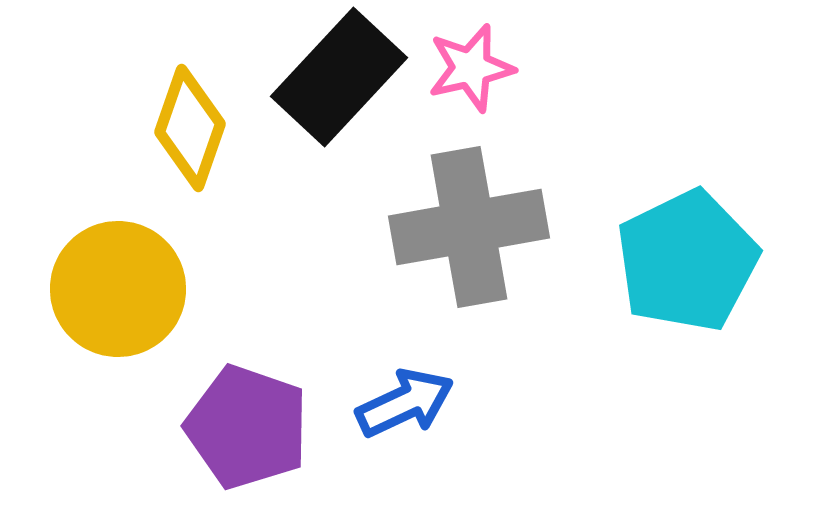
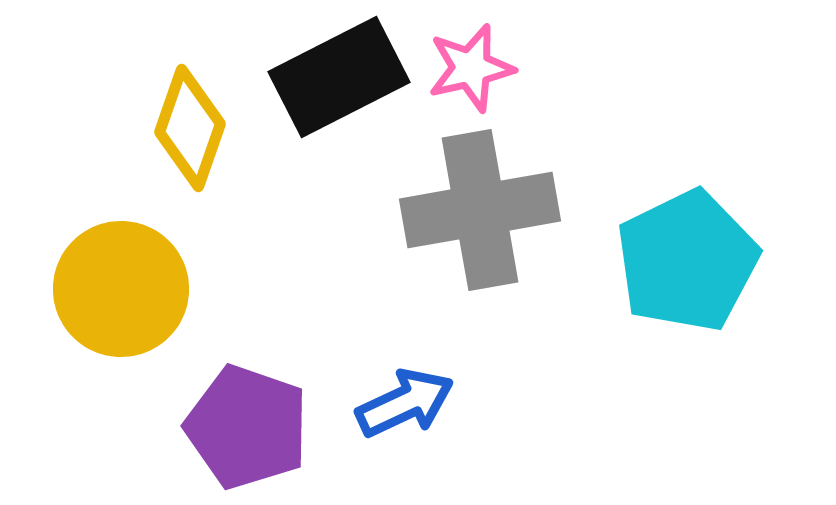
black rectangle: rotated 20 degrees clockwise
gray cross: moved 11 px right, 17 px up
yellow circle: moved 3 px right
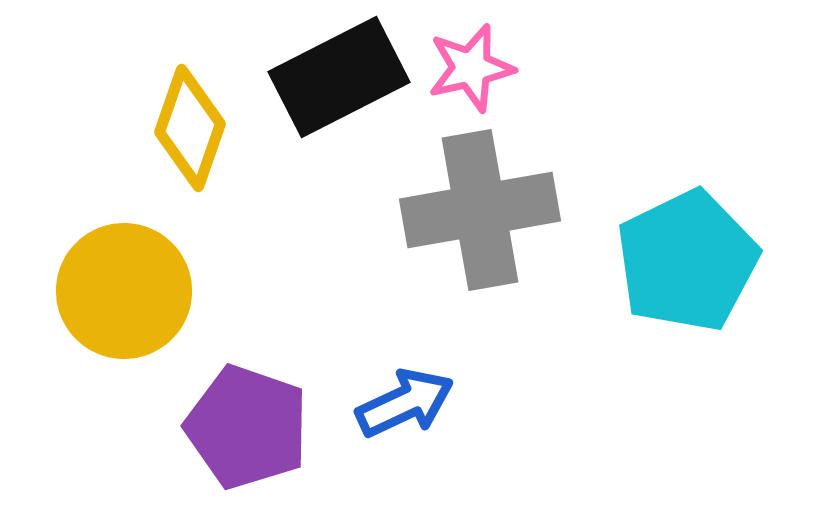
yellow circle: moved 3 px right, 2 px down
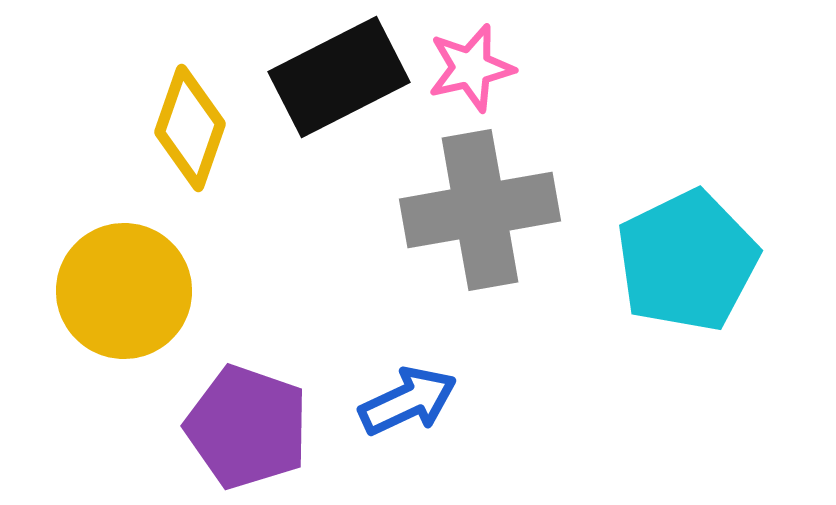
blue arrow: moved 3 px right, 2 px up
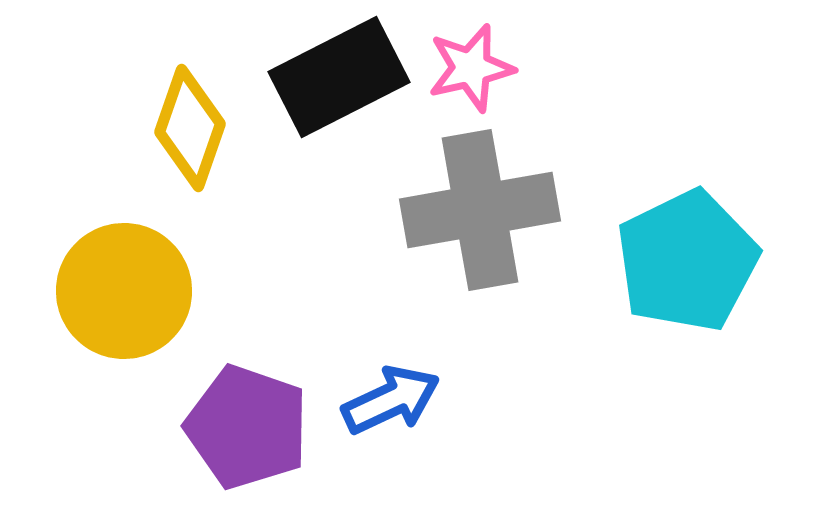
blue arrow: moved 17 px left, 1 px up
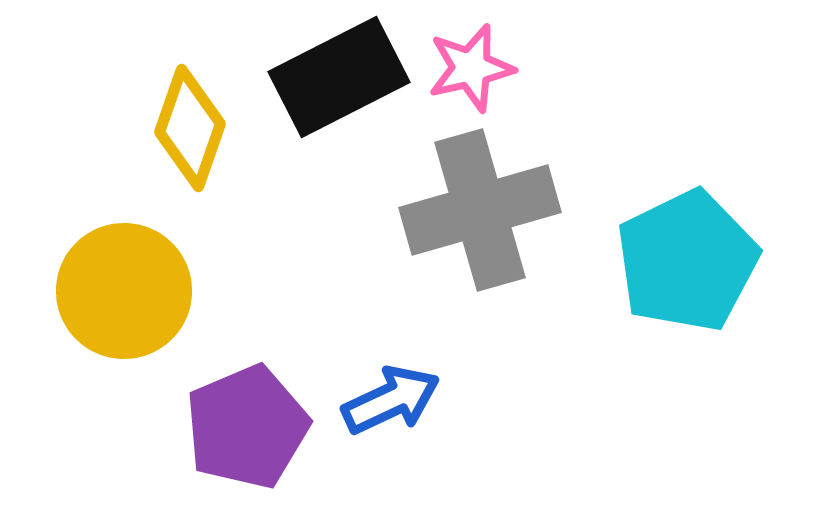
gray cross: rotated 6 degrees counterclockwise
purple pentagon: rotated 30 degrees clockwise
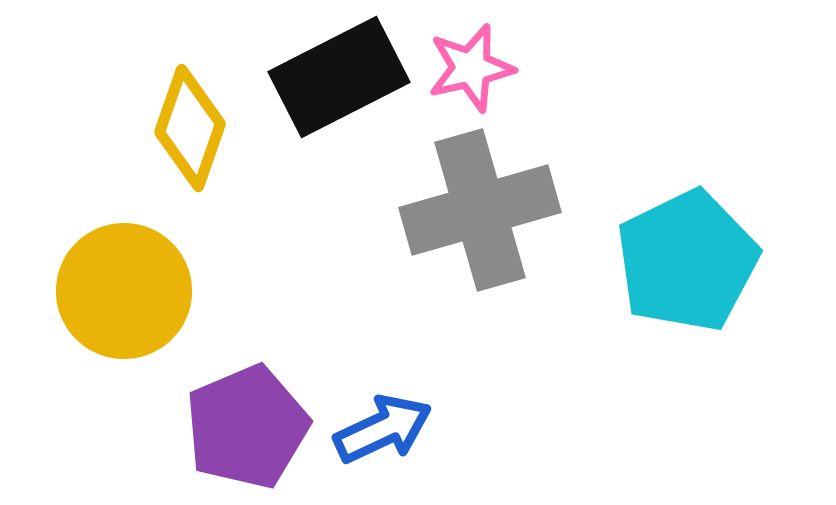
blue arrow: moved 8 px left, 29 px down
